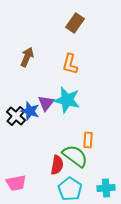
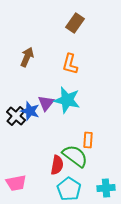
cyan pentagon: moved 1 px left
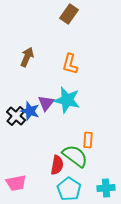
brown rectangle: moved 6 px left, 9 px up
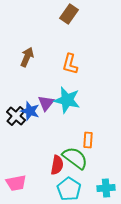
green semicircle: moved 2 px down
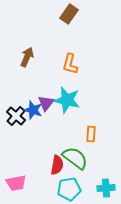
blue star: moved 3 px right, 1 px up
orange rectangle: moved 3 px right, 6 px up
cyan pentagon: rotated 30 degrees clockwise
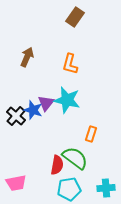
brown rectangle: moved 6 px right, 3 px down
orange rectangle: rotated 14 degrees clockwise
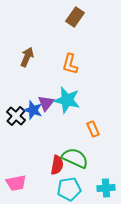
orange rectangle: moved 2 px right, 5 px up; rotated 42 degrees counterclockwise
green semicircle: rotated 12 degrees counterclockwise
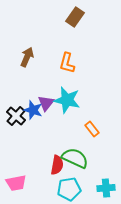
orange L-shape: moved 3 px left, 1 px up
orange rectangle: moved 1 px left; rotated 14 degrees counterclockwise
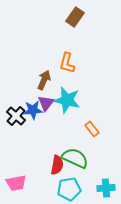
brown arrow: moved 17 px right, 23 px down
blue star: rotated 24 degrees counterclockwise
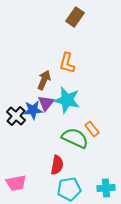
green semicircle: moved 20 px up
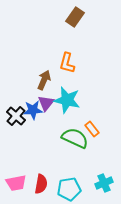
red semicircle: moved 16 px left, 19 px down
cyan cross: moved 2 px left, 5 px up; rotated 18 degrees counterclockwise
